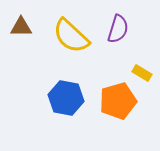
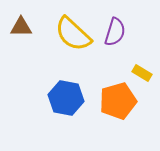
purple semicircle: moved 3 px left, 3 px down
yellow semicircle: moved 2 px right, 2 px up
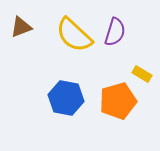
brown triangle: rotated 20 degrees counterclockwise
yellow semicircle: moved 1 px right, 1 px down
yellow rectangle: moved 1 px down
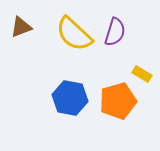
yellow semicircle: moved 1 px up
blue hexagon: moved 4 px right
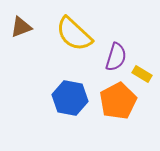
purple semicircle: moved 1 px right, 25 px down
orange pentagon: rotated 12 degrees counterclockwise
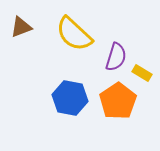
yellow rectangle: moved 1 px up
orange pentagon: rotated 6 degrees counterclockwise
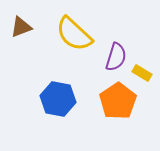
blue hexagon: moved 12 px left, 1 px down
